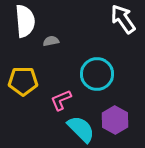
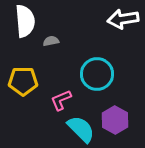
white arrow: rotated 64 degrees counterclockwise
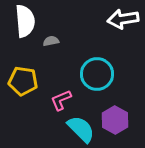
yellow pentagon: rotated 8 degrees clockwise
